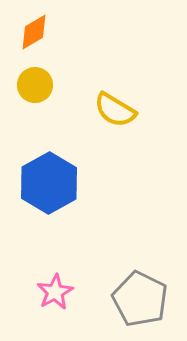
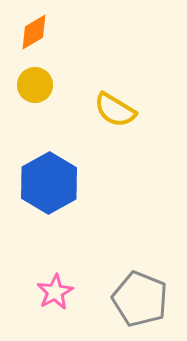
gray pentagon: rotated 4 degrees counterclockwise
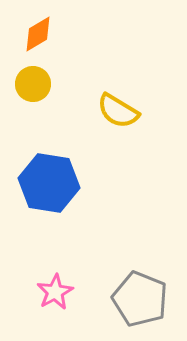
orange diamond: moved 4 px right, 2 px down
yellow circle: moved 2 px left, 1 px up
yellow semicircle: moved 3 px right, 1 px down
blue hexagon: rotated 22 degrees counterclockwise
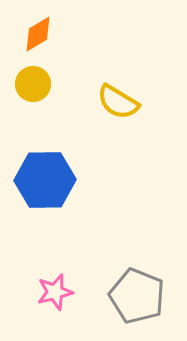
yellow semicircle: moved 9 px up
blue hexagon: moved 4 px left, 3 px up; rotated 10 degrees counterclockwise
pink star: rotated 15 degrees clockwise
gray pentagon: moved 3 px left, 3 px up
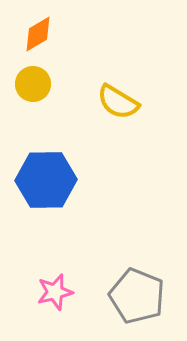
blue hexagon: moved 1 px right
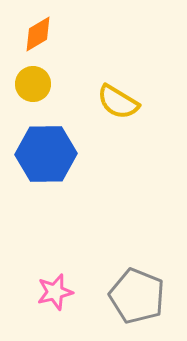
blue hexagon: moved 26 px up
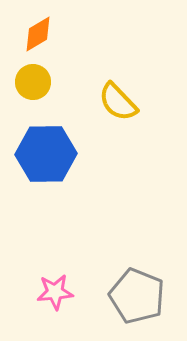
yellow circle: moved 2 px up
yellow semicircle: rotated 15 degrees clockwise
pink star: rotated 9 degrees clockwise
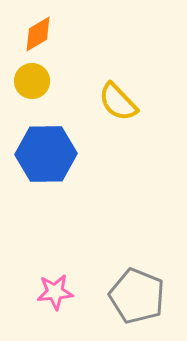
yellow circle: moved 1 px left, 1 px up
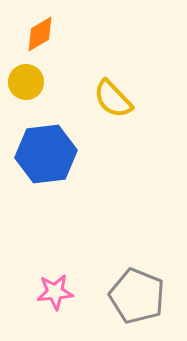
orange diamond: moved 2 px right
yellow circle: moved 6 px left, 1 px down
yellow semicircle: moved 5 px left, 3 px up
blue hexagon: rotated 6 degrees counterclockwise
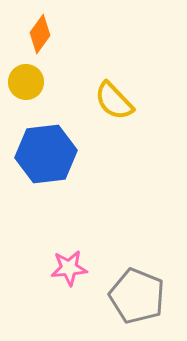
orange diamond: rotated 24 degrees counterclockwise
yellow semicircle: moved 1 px right, 2 px down
pink star: moved 14 px right, 24 px up
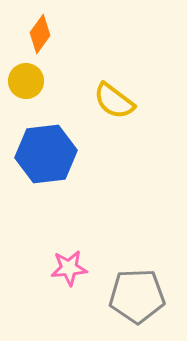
yellow circle: moved 1 px up
yellow semicircle: rotated 9 degrees counterclockwise
gray pentagon: rotated 24 degrees counterclockwise
